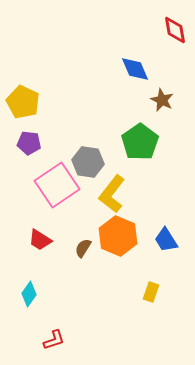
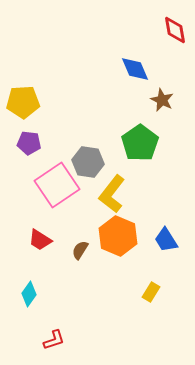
yellow pentagon: rotated 28 degrees counterclockwise
green pentagon: moved 1 px down
brown semicircle: moved 3 px left, 2 px down
yellow rectangle: rotated 12 degrees clockwise
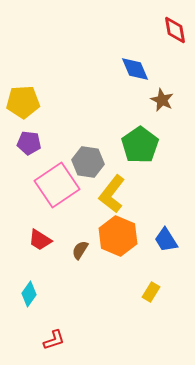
green pentagon: moved 2 px down
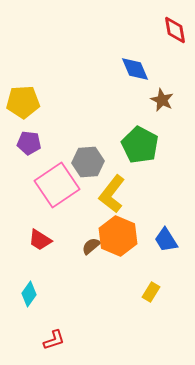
green pentagon: rotated 9 degrees counterclockwise
gray hexagon: rotated 12 degrees counterclockwise
brown semicircle: moved 11 px right, 4 px up; rotated 18 degrees clockwise
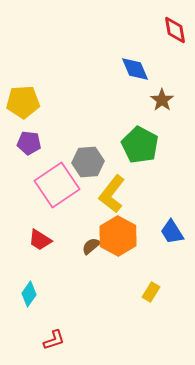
brown star: rotated 10 degrees clockwise
orange hexagon: rotated 6 degrees clockwise
blue trapezoid: moved 6 px right, 8 px up
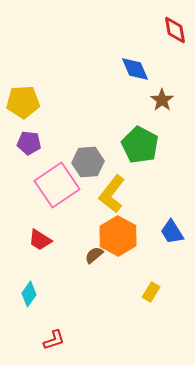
brown semicircle: moved 3 px right, 9 px down
